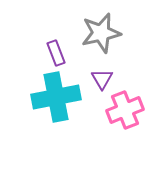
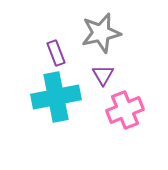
purple triangle: moved 1 px right, 4 px up
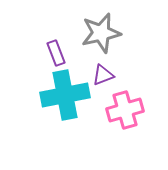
purple triangle: rotated 40 degrees clockwise
cyan cross: moved 9 px right, 2 px up
pink cross: rotated 6 degrees clockwise
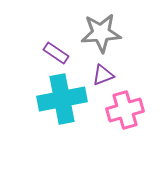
gray star: rotated 9 degrees clockwise
purple rectangle: rotated 35 degrees counterclockwise
cyan cross: moved 3 px left, 4 px down
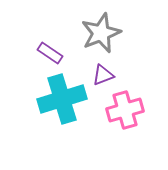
gray star: rotated 18 degrees counterclockwise
purple rectangle: moved 6 px left
cyan cross: rotated 6 degrees counterclockwise
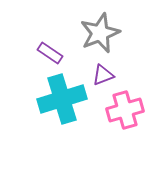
gray star: moved 1 px left
